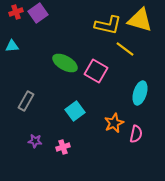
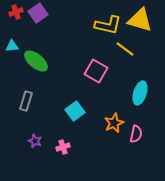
green ellipse: moved 29 px left, 2 px up; rotated 10 degrees clockwise
gray rectangle: rotated 12 degrees counterclockwise
purple star: rotated 16 degrees clockwise
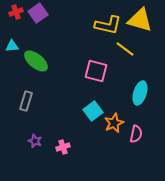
pink square: rotated 15 degrees counterclockwise
cyan square: moved 18 px right
